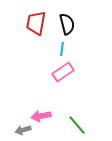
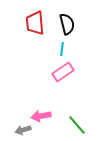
red trapezoid: moved 1 px left; rotated 15 degrees counterclockwise
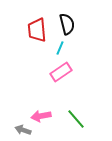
red trapezoid: moved 2 px right, 7 px down
cyan line: moved 2 px left, 1 px up; rotated 16 degrees clockwise
pink rectangle: moved 2 px left
green line: moved 1 px left, 6 px up
gray arrow: rotated 35 degrees clockwise
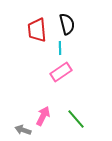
cyan line: rotated 24 degrees counterclockwise
pink arrow: moved 2 px right; rotated 126 degrees clockwise
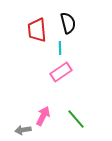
black semicircle: moved 1 px right, 1 px up
gray arrow: rotated 28 degrees counterclockwise
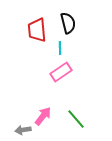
pink arrow: rotated 12 degrees clockwise
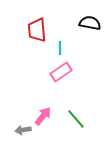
black semicircle: moved 22 px right; rotated 65 degrees counterclockwise
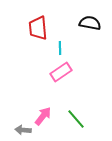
red trapezoid: moved 1 px right, 2 px up
gray arrow: rotated 14 degrees clockwise
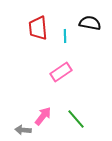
cyan line: moved 5 px right, 12 px up
